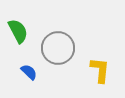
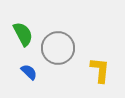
green semicircle: moved 5 px right, 3 px down
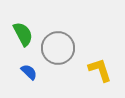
yellow L-shape: rotated 24 degrees counterclockwise
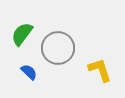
green semicircle: moved 1 px left; rotated 115 degrees counterclockwise
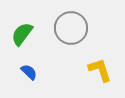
gray circle: moved 13 px right, 20 px up
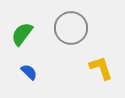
yellow L-shape: moved 1 px right, 2 px up
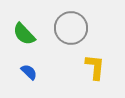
green semicircle: moved 2 px right; rotated 80 degrees counterclockwise
yellow L-shape: moved 6 px left, 1 px up; rotated 24 degrees clockwise
